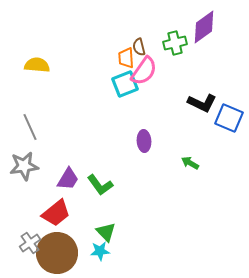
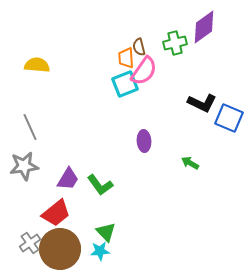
brown circle: moved 3 px right, 4 px up
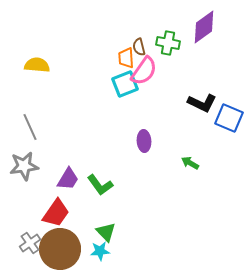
green cross: moved 7 px left; rotated 25 degrees clockwise
red trapezoid: rotated 16 degrees counterclockwise
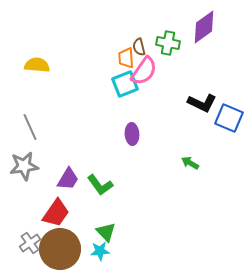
purple ellipse: moved 12 px left, 7 px up
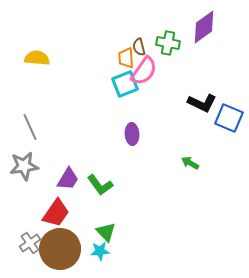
yellow semicircle: moved 7 px up
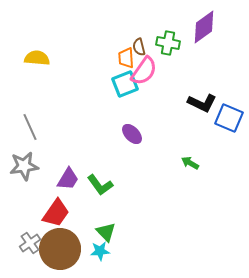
purple ellipse: rotated 40 degrees counterclockwise
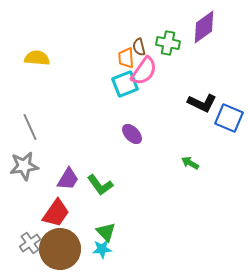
cyan star: moved 2 px right, 2 px up
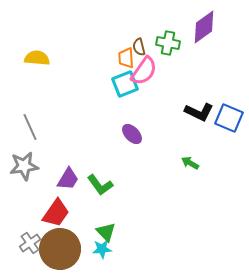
black L-shape: moved 3 px left, 9 px down
